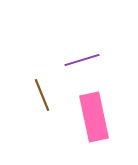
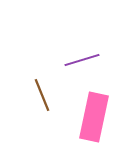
pink rectangle: rotated 24 degrees clockwise
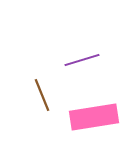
pink rectangle: rotated 69 degrees clockwise
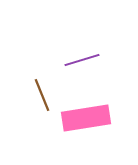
pink rectangle: moved 8 px left, 1 px down
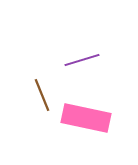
pink rectangle: rotated 21 degrees clockwise
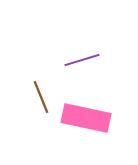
brown line: moved 1 px left, 2 px down
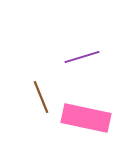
purple line: moved 3 px up
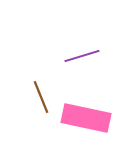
purple line: moved 1 px up
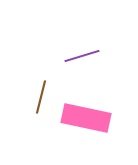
brown line: rotated 36 degrees clockwise
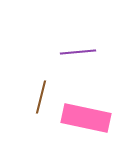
purple line: moved 4 px left, 4 px up; rotated 12 degrees clockwise
